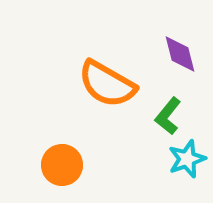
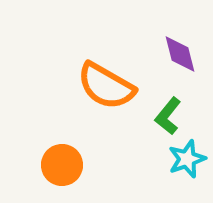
orange semicircle: moved 1 px left, 2 px down
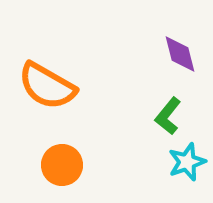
orange semicircle: moved 59 px left
cyan star: moved 3 px down
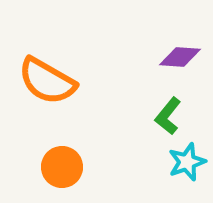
purple diamond: moved 3 px down; rotated 72 degrees counterclockwise
orange semicircle: moved 5 px up
orange circle: moved 2 px down
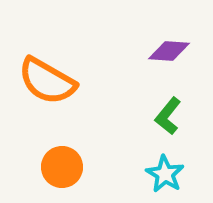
purple diamond: moved 11 px left, 6 px up
cyan star: moved 22 px left, 12 px down; rotated 21 degrees counterclockwise
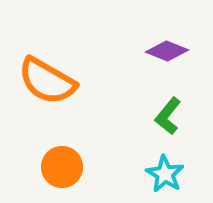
purple diamond: moved 2 px left; rotated 18 degrees clockwise
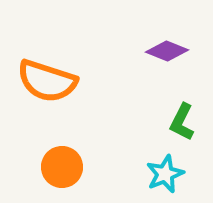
orange semicircle: rotated 12 degrees counterclockwise
green L-shape: moved 14 px right, 6 px down; rotated 12 degrees counterclockwise
cyan star: rotated 18 degrees clockwise
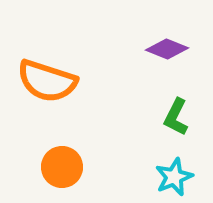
purple diamond: moved 2 px up
green L-shape: moved 6 px left, 5 px up
cyan star: moved 9 px right, 3 px down
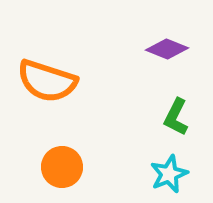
cyan star: moved 5 px left, 3 px up
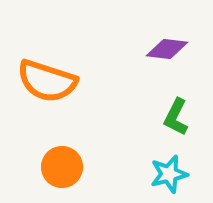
purple diamond: rotated 15 degrees counterclockwise
cyan star: rotated 9 degrees clockwise
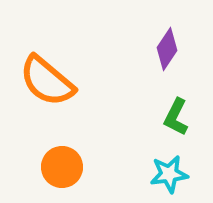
purple diamond: rotated 63 degrees counterclockwise
orange semicircle: rotated 22 degrees clockwise
cyan star: rotated 6 degrees clockwise
